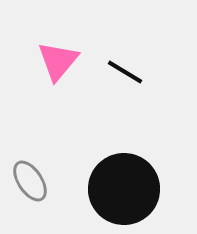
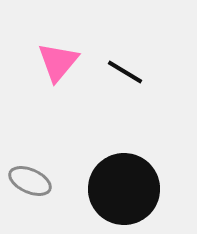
pink triangle: moved 1 px down
gray ellipse: rotated 33 degrees counterclockwise
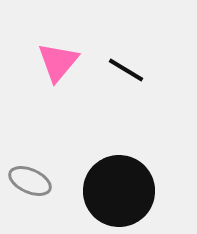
black line: moved 1 px right, 2 px up
black circle: moved 5 px left, 2 px down
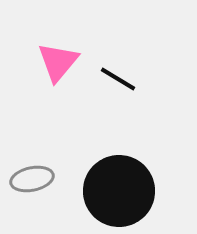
black line: moved 8 px left, 9 px down
gray ellipse: moved 2 px right, 2 px up; rotated 36 degrees counterclockwise
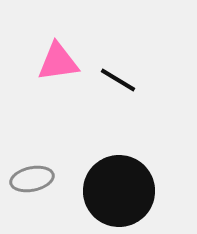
pink triangle: rotated 42 degrees clockwise
black line: moved 1 px down
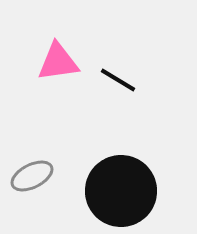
gray ellipse: moved 3 px up; rotated 15 degrees counterclockwise
black circle: moved 2 px right
